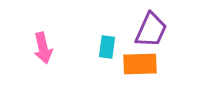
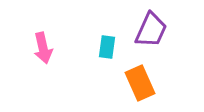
orange rectangle: moved 19 px down; rotated 68 degrees clockwise
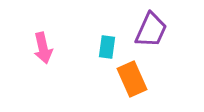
orange rectangle: moved 8 px left, 4 px up
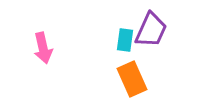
cyan rectangle: moved 18 px right, 7 px up
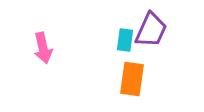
orange rectangle: rotated 32 degrees clockwise
